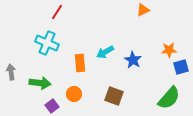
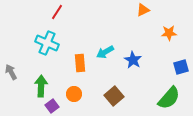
orange star: moved 17 px up
gray arrow: rotated 21 degrees counterclockwise
green arrow: moved 1 px right, 3 px down; rotated 95 degrees counterclockwise
brown square: rotated 30 degrees clockwise
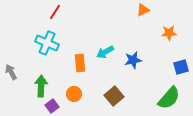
red line: moved 2 px left
blue star: rotated 30 degrees clockwise
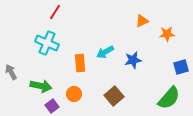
orange triangle: moved 1 px left, 11 px down
orange star: moved 2 px left, 1 px down
green arrow: rotated 100 degrees clockwise
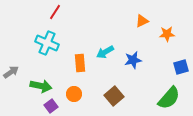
gray arrow: rotated 84 degrees clockwise
purple square: moved 1 px left
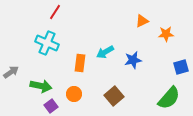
orange star: moved 1 px left
orange rectangle: rotated 12 degrees clockwise
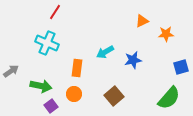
orange rectangle: moved 3 px left, 5 px down
gray arrow: moved 1 px up
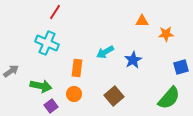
orange triangle: rotated 24 degrees clockwise
blue star: rotated 18 degrees counterclockwise
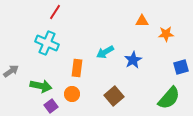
orange circle: moved 2 px left
